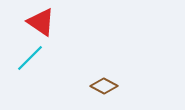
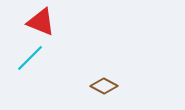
red triangle: rotated 12 degrees counterclockwise
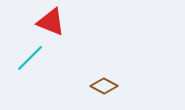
red triangle: moved 10 px right
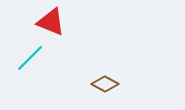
brown diamond: moved 1 px right, 2 px up
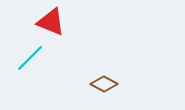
brown diamond: moved 1 px left
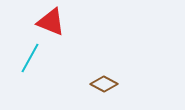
cyan line: rotated 16 degrees counterclockwise
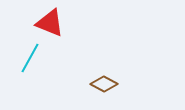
red triangle: moved 1 px left, 1 px down
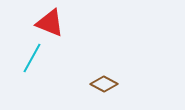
cyan line: moved 2 px right
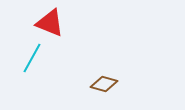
brown diamond: rotated 12 degrees counterclockwise
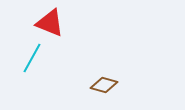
brown diamond: moved 1 px down
